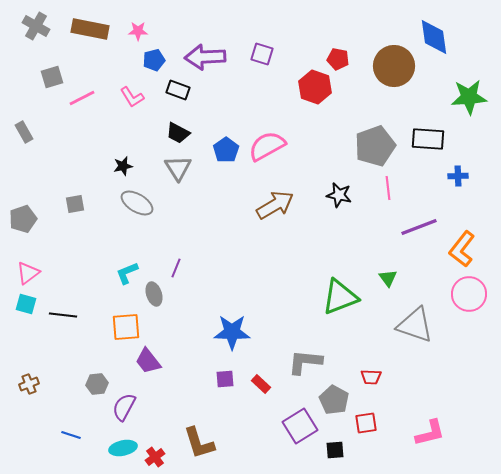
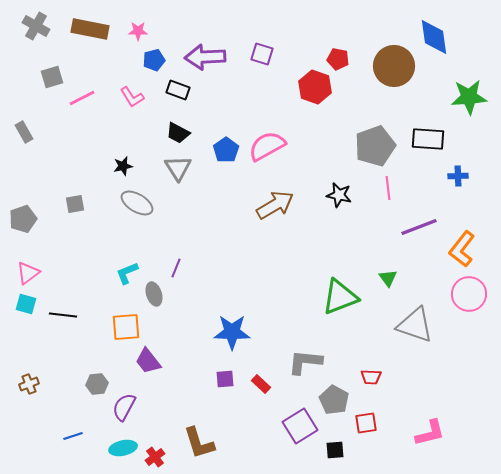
blue line at (71, 435): moved 2 px right, 1 px down; rotated 36 degrees counterclockwise
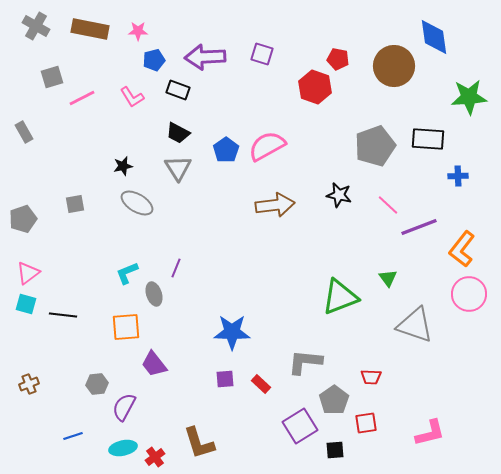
pink line at (388, 188): moved 17 px down; rotated 40 degrees counterclockwise
brown arrow at (275, 205): rotated 24 degrees clockwise
purple trapezoid at (148, 361): moved 6 px right, 3 px down
gray pentagon at (334, 400): rotated 8 degrees clockwise
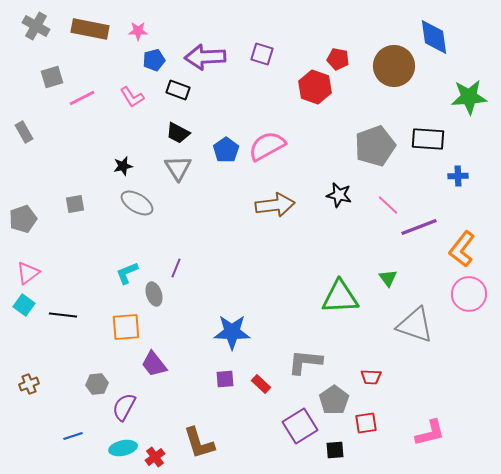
green triangle at (340, 297): rotated 18 degrees clockwise
cyan square at (26, 304): moved 2 px left, 1 px down; rotated 20 degrees clockwise
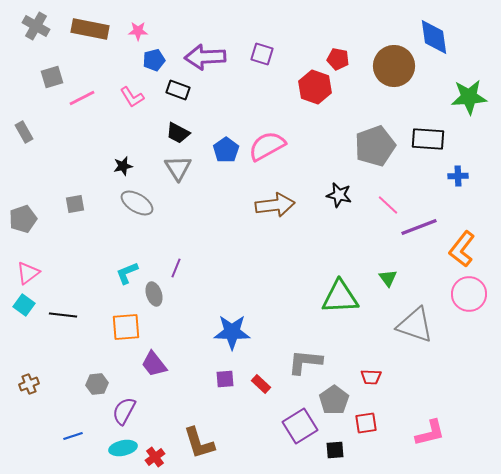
purple semicircle at (124, 407): moved 4 px down
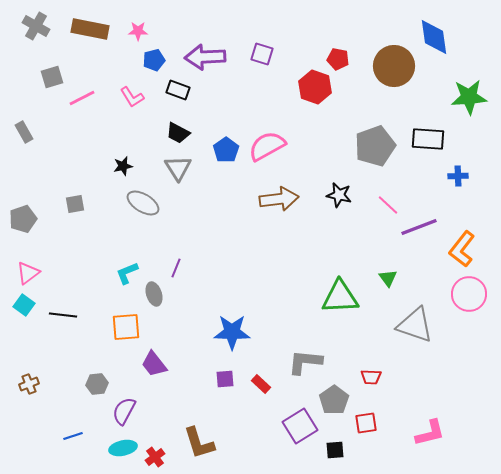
gray ellipse at (137, 203): moved 6 px right
brown arrow at (275, 205): moved 4 px right, 6 px up
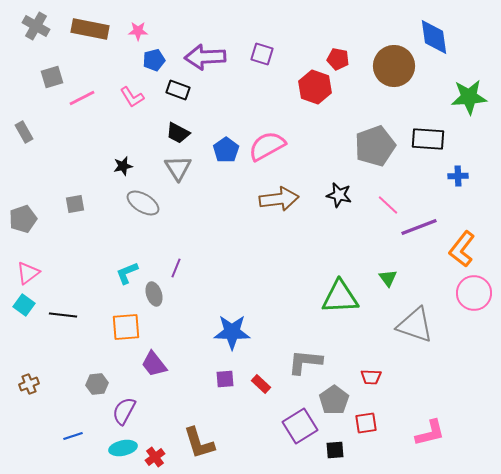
pink circle at (469, 294): moved 5 px right, 1 px up
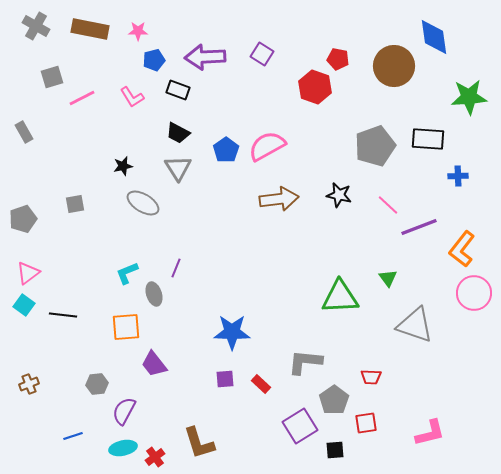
purple square at (262, 54): rotated 15 degrees clockwise
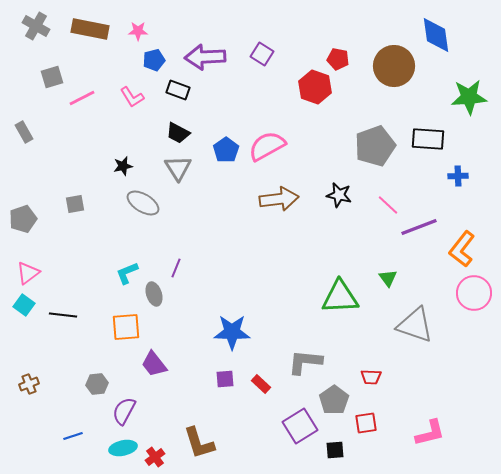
blue diamond at (434, 37): moved 2 px right, 2 px up
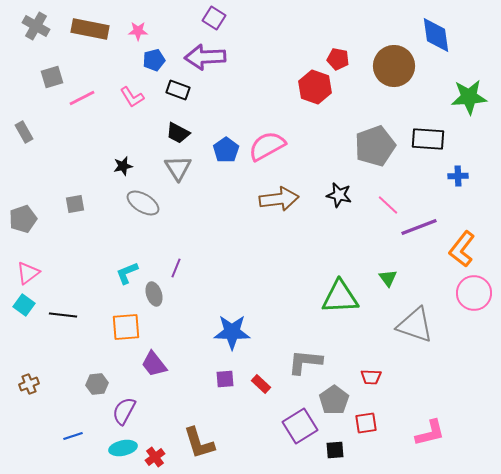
purple square at (262, 54): moved 48 px left, 36 px up
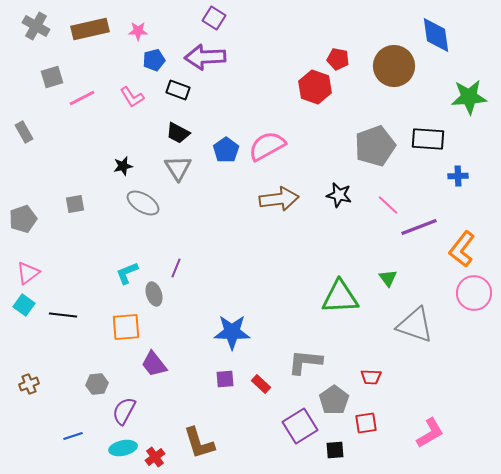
brown rectangle at (90, 29): rotated 24 degrees counterclockwise
pink L-shape at (430, 433): rotated 16 degrees counterclockwise
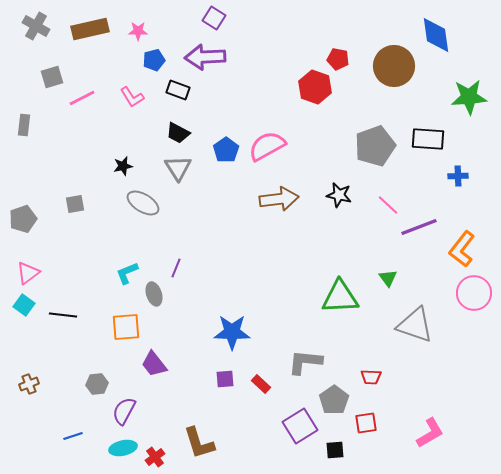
gray rectangle at (24, 132): moved 7 px up; rotated 35 degrees clockwise
